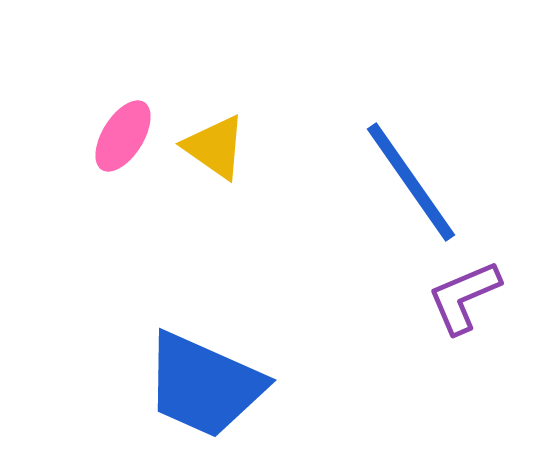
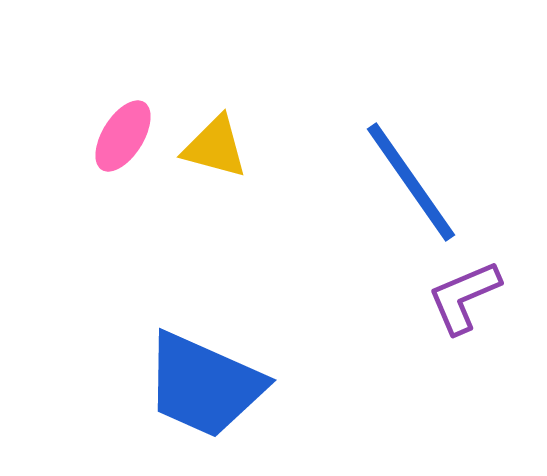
yellow triangle: rotated 20 degrees counterclockwise
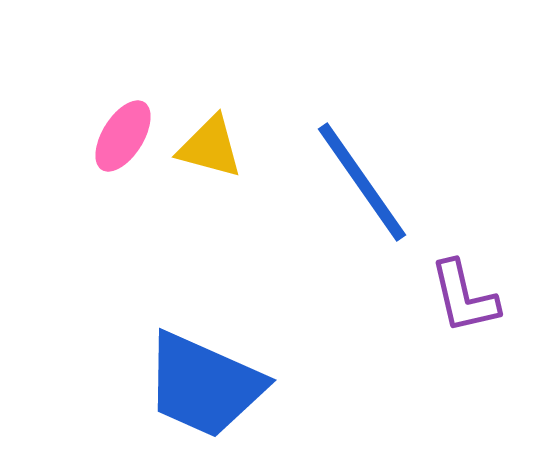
yellow triangle: moved 5 px left
blue line: moved 49 px left
purple L-shape: rotated 80 degrees counterclockwise
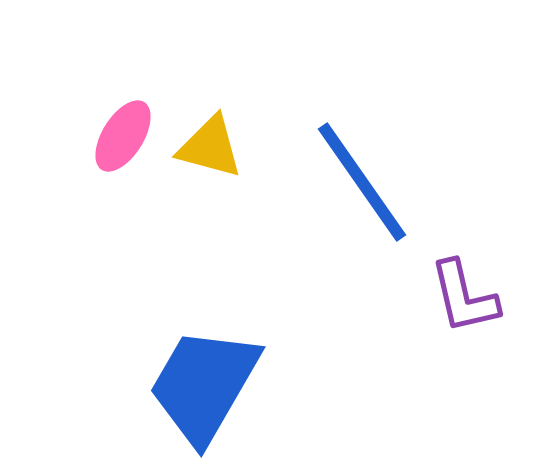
blue trapezoid: rotated 96 degrees clockwise
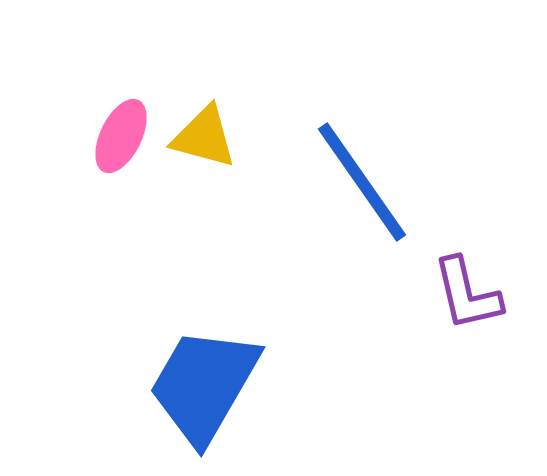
pink ellipse: moved 2 px left; rotated 6 degrees counterclockwise
yellow triangle: moved 6 px left, 10 px up
purple L-shape: moved 3 px right, 3 px up
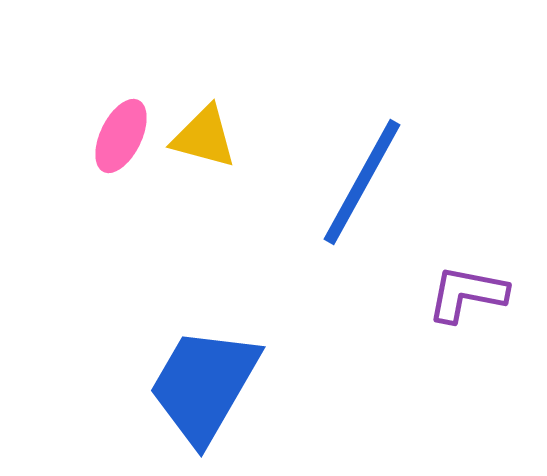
blue line: rotated 64 degrees clockwise
purple L-shape: rotated 114 degrees clockwise
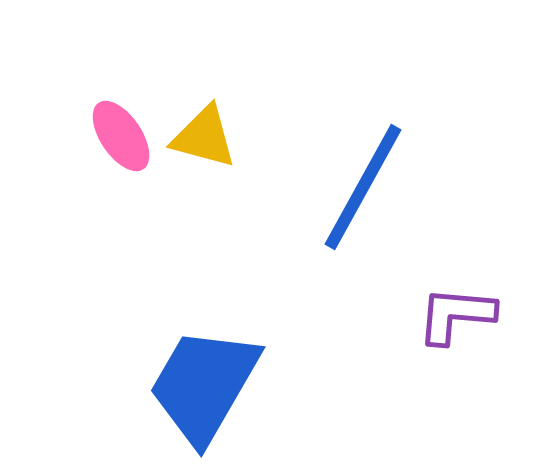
pink ellipse: rotated 60 degrees counterclockwise
blue line: moved 1 px right, 5 px down
purple L-shape: moved 11 px left, 21 px down; rotated 6 degrees counterclockwise
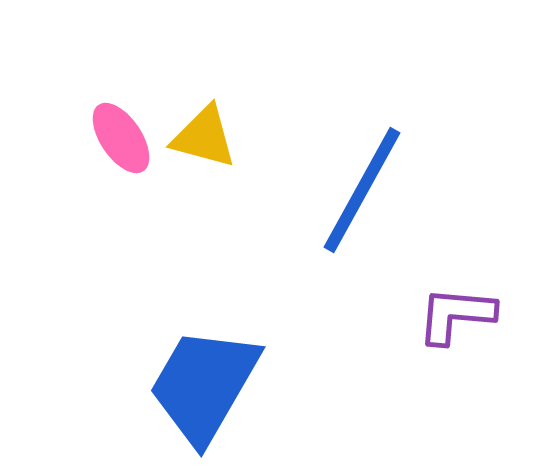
pink ellipse: moved 2 px down
blue line: moved 1 px left, 3 px down
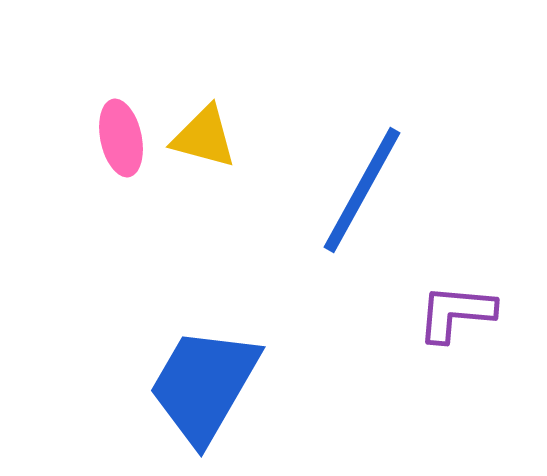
pink ellipse: rotated 22 degrees clockwise
purple L-shape: moved 2 px up
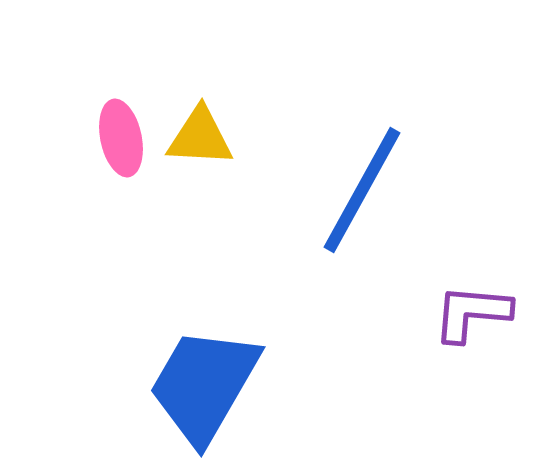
yellow triangle: moved 4 px left; rotated 12 degrees counterclockwise
purple L-shape: moved 16 px right
